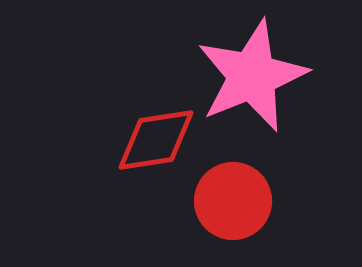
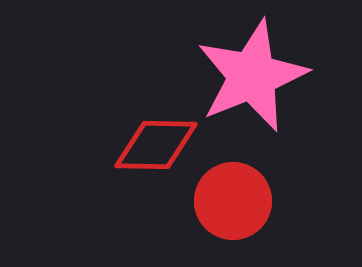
red diamond: moved 5 px down; rotated 10 degrees clockwise
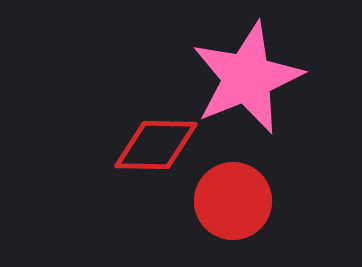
pink star: moved 5 px left, 2 px down
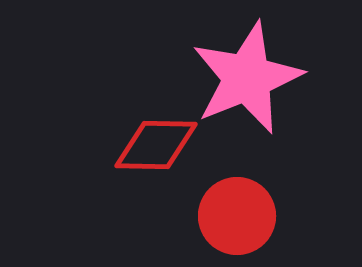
red circle: moved 4 px right, 15 px down
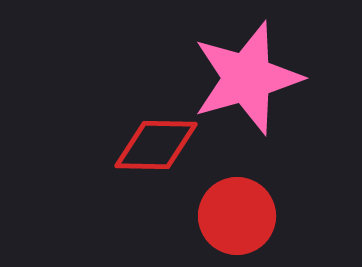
pink star: rotated 6 degrees clockwise
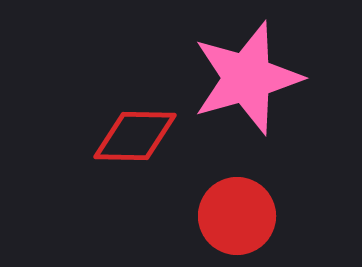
red diamond: moved 21 px left, 9 px up
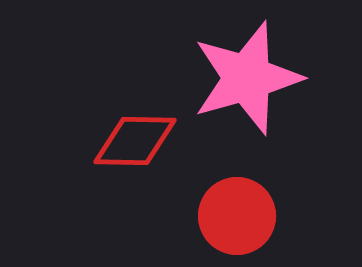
red diamond: moved 5 px down
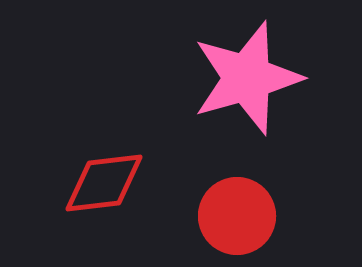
red diamond: moved 31 px left, 42 px down; rotated 8 degrees counterclockwise
